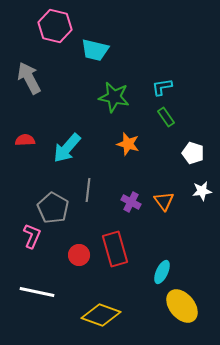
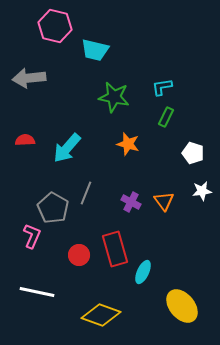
gray arrow: rotated 68 degrees counterclockwise
green rectangle: rotated 60 degrees clockwise
gray line: moved 2 px left, 3 px down; rotated 15 degrees clockwise
cyan ellipse: moved 19 px left
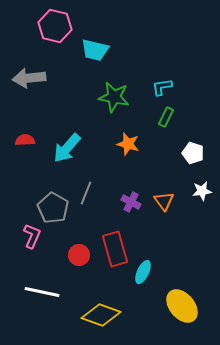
white line: moved 5 px right
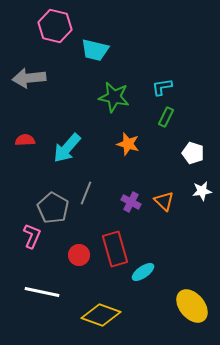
orange triangle: rotated 10 degrees counterclockwise
cyan ellipse: rotated 30 degrees clockwise
yellow ellipse: moved 10 px right
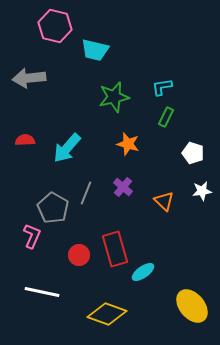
green star: rotated 24 degrees counterclockwise
purple cross: moved 8 px left, 15 px up; rotated 12 degrees clockwise
yellow diamond: moved 6 px right, 1 px up
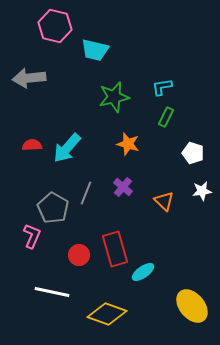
red semicircle: moved 7 px right, 5 px down
white line: moved 10 px right
